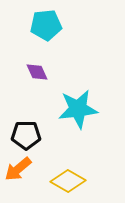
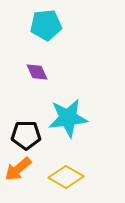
cyan star: moved 10 px left, 9 px down
yellow diamond: moved 2 px left, 4 px up
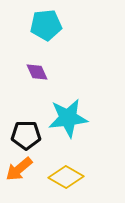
orange arrow: moved 1 px right
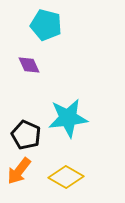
cyan pentagon: rotated 20 degrees clockwise
purple diamond: moved 8 px left, 7 px up
black pentagon: rotated 24 degrees clockwise
orange arrow: moved 2 px down; rotated 12 degrees counterclockwise
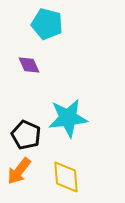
cyan pentagon: moved 1 px right, 1 px up
yellow diamond: rotated 56 degrees clockwise
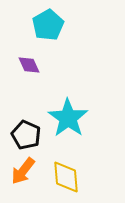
cyan pentagon: moved 1 px right, 1 px down; rotated 28 degrees clockwise
cyan star: rotated 30 degrees counterclockwise
orange arrow: moved 4 px right
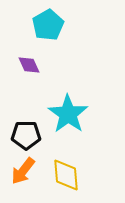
cyan star: moved 4 px up
black pentagon: rotated 24 degrees counterclockwise
yellow diamond: moved 2 px up
